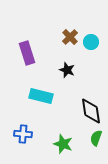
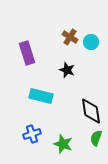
brown cross: rotated 14 degrees counterclockwise
blue cross: moved 9 px right; rotated 24 degrees counterclockwise
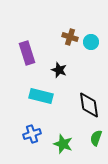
brown cross: rotated 14 degrees counterclockwise
black star: moved 8 px left
black diamond: moved 2 px left, 6 px up
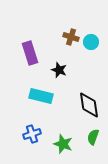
brown cross: moved 1 px right
purple rectangle: moved 3 px right
green semicircle: moved 3 px left, 1 px up
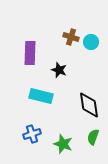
purple rectangle: rotated 20 degrees clockwise
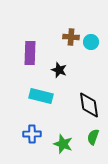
brown cross: rotated 14 degrees counterclockwise
blue cross: rotated 18 degrees clockwise
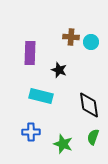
blue cross: moved 1 px left, 2 px up
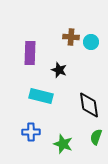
green semicircle: moved 3 px right
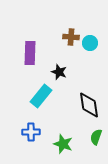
cyan circle: moved 1 px left, 1 px down
black star: moved 2 px down
cyan rectangle: rotated 65 degrees counterclockwise
